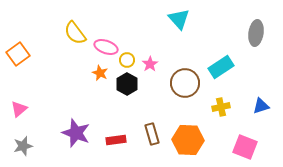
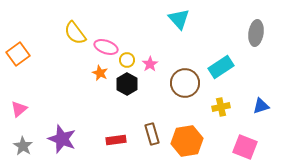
purple star: moved 14 px left, 6 px down
orange hexagon: moved 1 px left, 1 px down; rotated 12 degrees counterclockwise
gray star: rotated 24 degrees counterclockwise
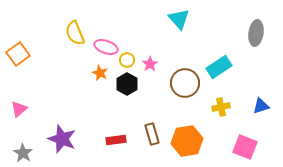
yellow semicircle: rotated 15 degrees clockwise
cyan rectangle: moved 2 px left
gray star: moved 7 px down
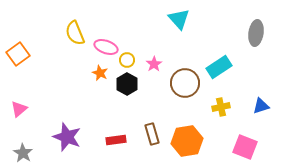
pink star: moved 4 px right
purple star: moved 5 px right, 2 px up
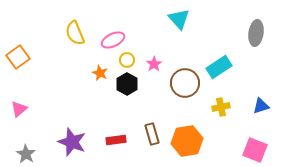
pink ellipse: moved 7 px right, 7 px up; rotated 45 degrees counterclockwise
orange square: moved 3 px down
purple star: moved 5 px right, 5 px down
pink square: moved 10 px right, 3 px down
gray star: moved 3 px right, 1 px down
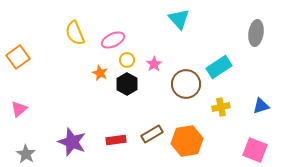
brown circle: moved 1 px right, 1 px down
brown rectangle: rotated 75 degrees clockwise
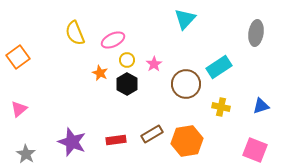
cyan triangle: moved 6 px right; rotated 25 degrees clockwise
yellow cross: rotated 24 degrees clockwise
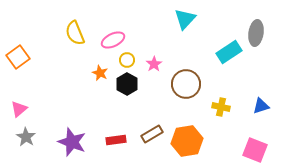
cyan rectangle: moved 10 px right, 15 px up
gray star: moved 17 px up
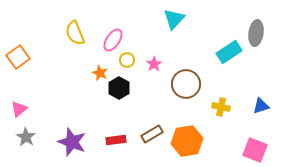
cyan triangle: moved 11 px left
pink ellipse: rotated 30 degrees counterclockwise
black hexagon: moved 8 px left, 4 px down
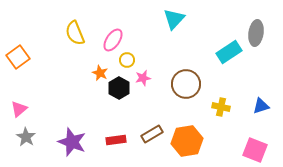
pink star: moved 11 px left, 14 px down; rotated 21 degrees clockwise
